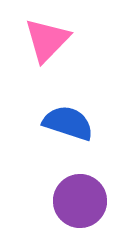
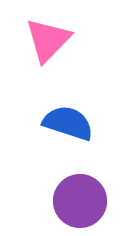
pink triangle: moved 1 px right
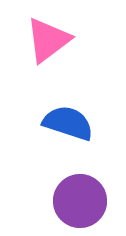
pink triangle: rotated 9 degrees clockwise
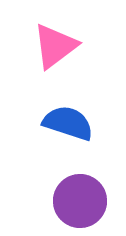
pink triangle: moved 7 px right, 6 px down
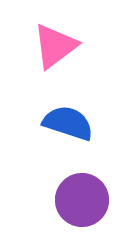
purple circle: moved 2 px right, 1 px up
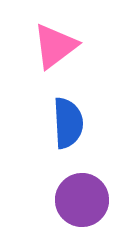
blue semicircle: rotated 69 degrees clockwise
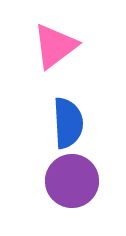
purple circle: moved 10 px left, 19 px up
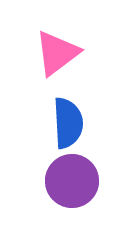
pink triangle: moved 2 px right, 7 px down
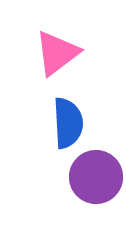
purple circle: moved 24 px right, 4 px up
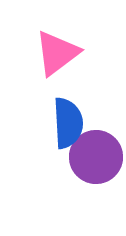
purple circle: moved 20 px up
